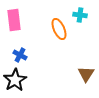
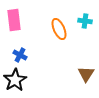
cyan cross: moved 5 px right, 6 px down
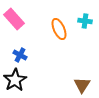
pink rectangle: moved 1 px up; rotated 35 degrees counterclockwise
brown triangle: moved 4 px left, 11 px down
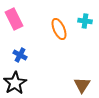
pink rectangle: rotated 15 degrees clockwise
black star: moved 3 px down
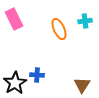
cyan cross: rotated 16 degrees counterclockwise
blue cross: moved 17 px right, 20 px down; rotated 24 degrees counterclockwise
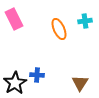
brown triangle: moved 2 px left, 2 px up
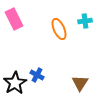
blue cross: rotated 24 degrees clockwise
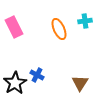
pink rectangle: moved 8 px down
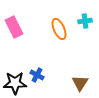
black star: rotated 30 degrees clockwise
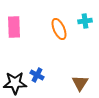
pink rectangle: rotated 25 degrees clockwise
